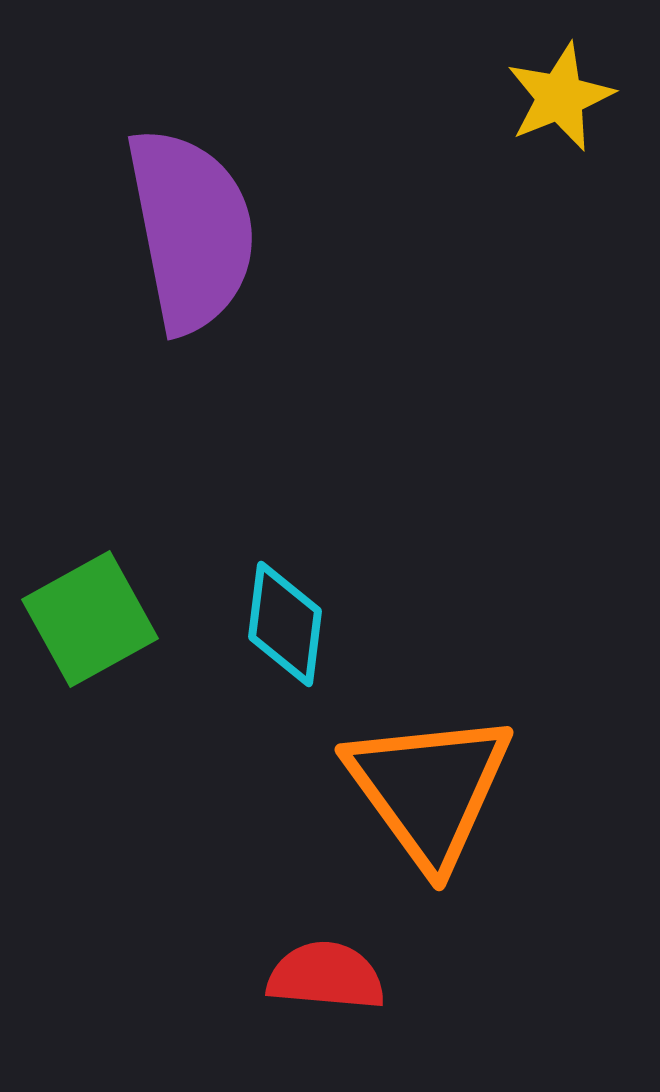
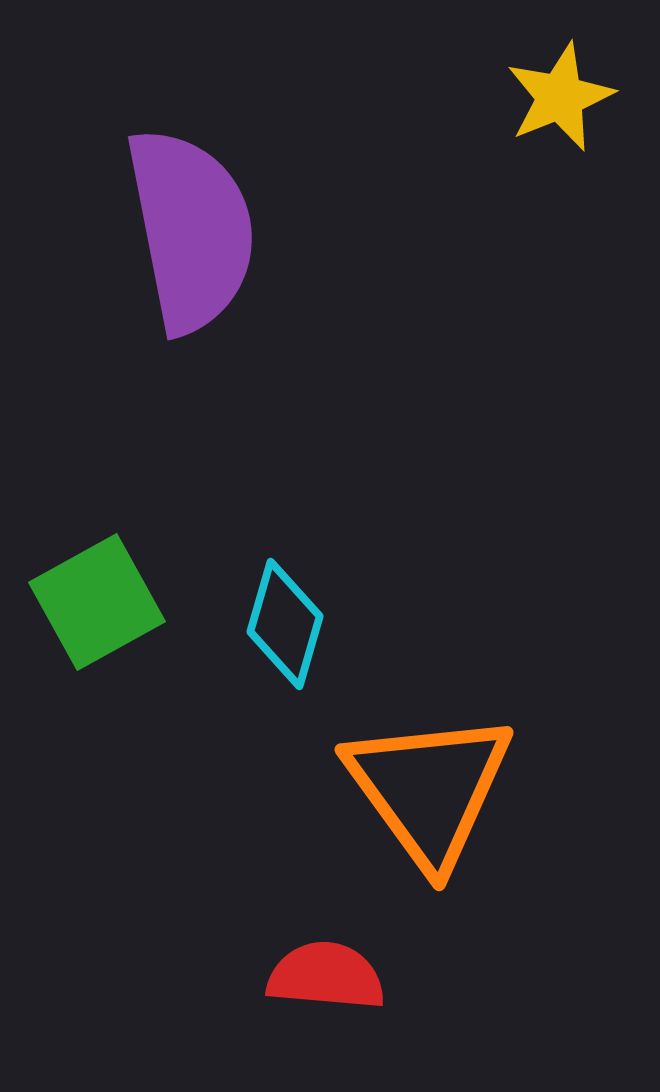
green square: moved 7 px right, 17 px up
cyan diamond: rotated 9 degrees clockwise
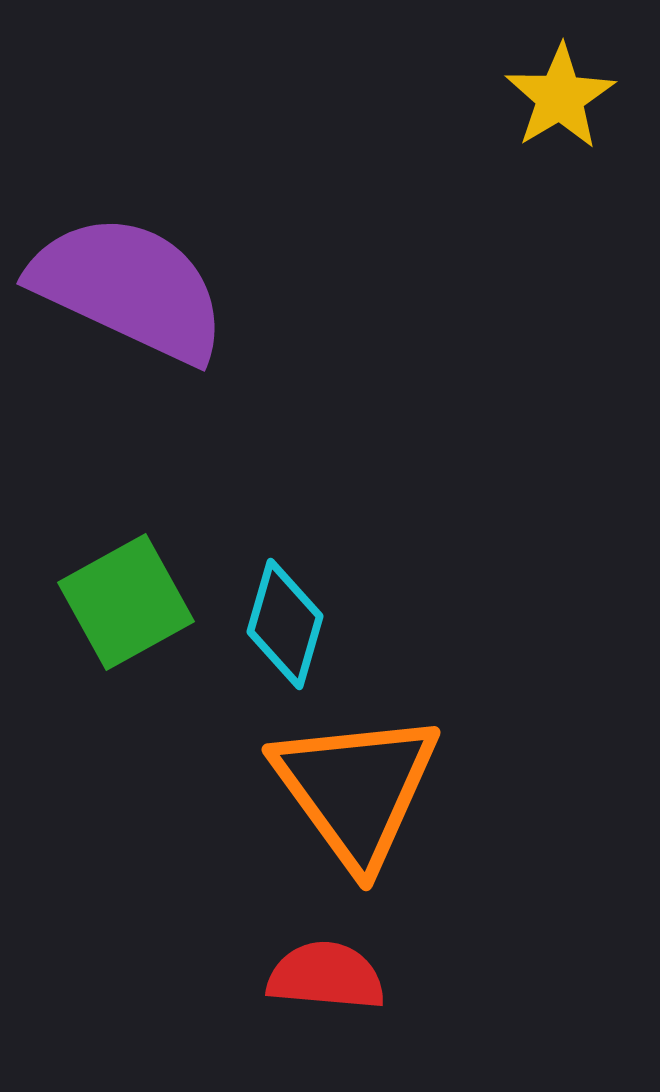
yellow star: rotated 9 degrees counterclockwise
purple semicircle: moved 62 px left, 58 px down; rotated 54 degrees counterclockwise
green square: moved 29 px right
orange triangle: moved 73 px left
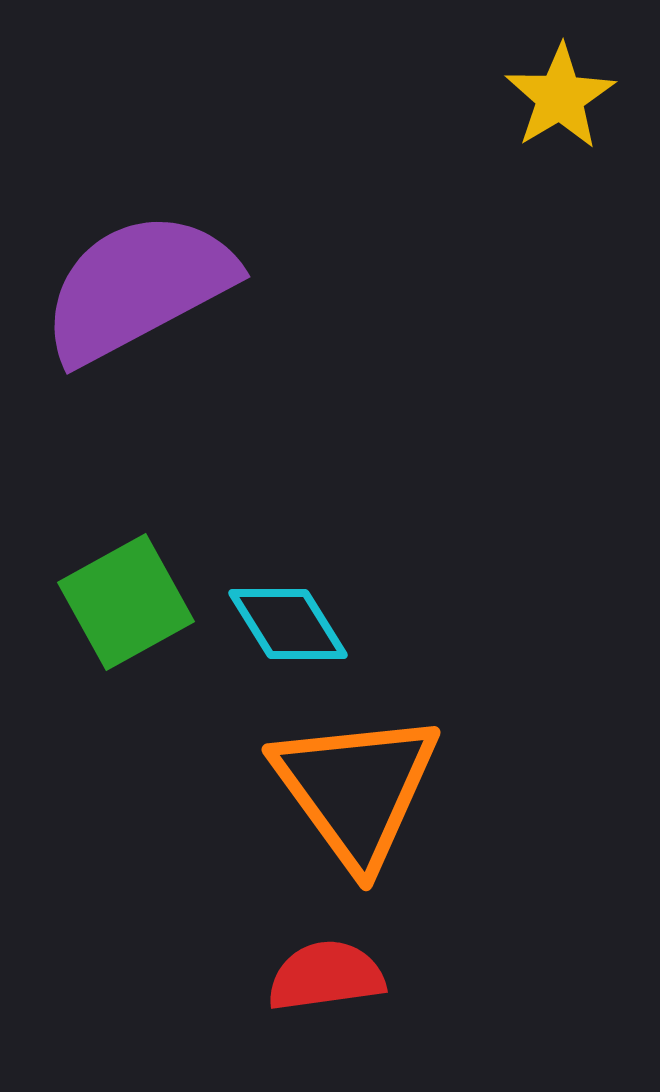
purple semicircle: moved 9 px right, 1 px up; rotated 53 degrees counterclockwise
cyan diamond: moved 3 px right; rotated 48 degrees counterclockwise
red semicircle: rotated 13 degrees counterclockwise
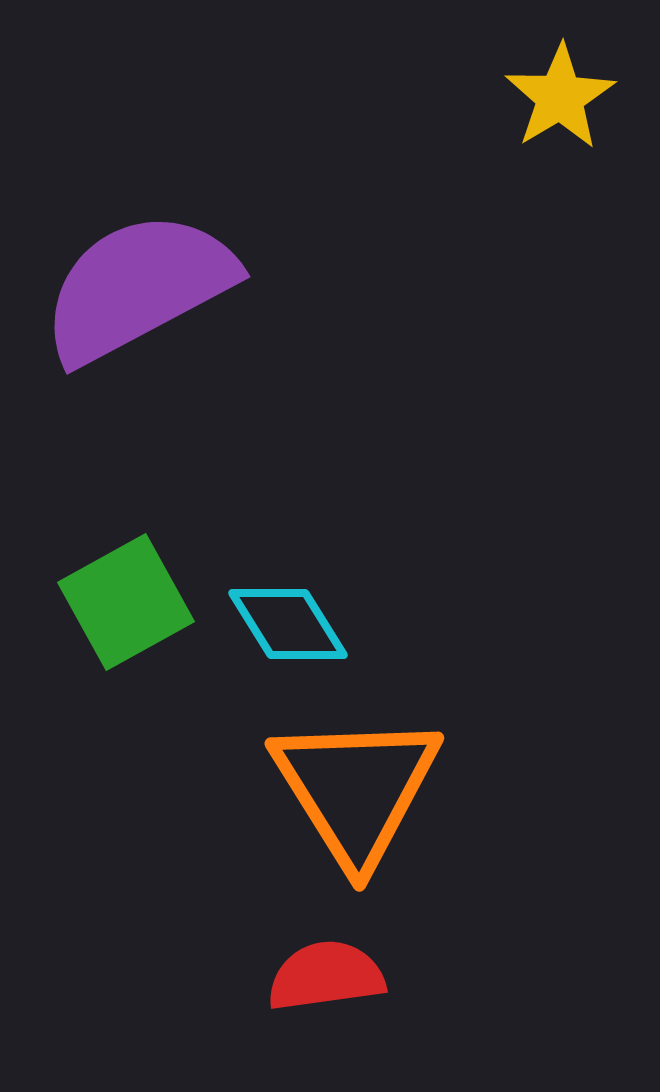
orange triangle: rotated 4 degrees clockwise
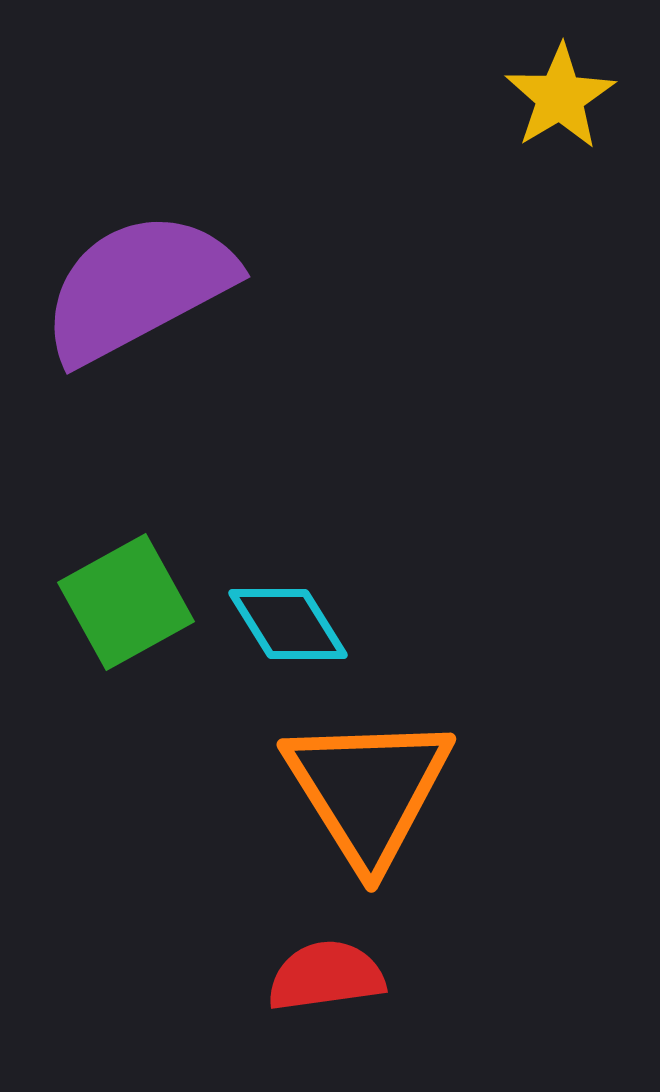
orange triangle: moved 12 px right, 1 px down
